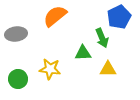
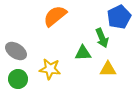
gray ellipse: moved 17 px down; rotated 40 degrees clockwise
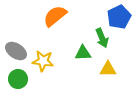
yellow star: moved 7 px left, 8 px up
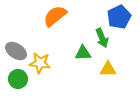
yellow star: moved 3 px left, 2 px down
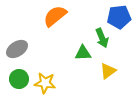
blue pentagon: rotated 20 degrees clockwise
gray ellipse: moved 1 px right, 2 px up; rotated 65 degrees counterclockwise
yellow star: moved 5 px right, 20 px down
yellow triangle: moved 2 px down; rotated 36 degrees counterclockwise
green circle: moved 1 px right
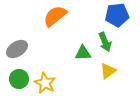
blue pentagon: moved 2 px left, 2 px up
green arrow: moved 3 px right, 4 px down
yellow star: rotated 20 degrees clockwise
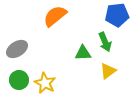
green circle: moved 1 px down
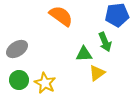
orange semicircle: moved 6 px right; rotated 75 degrees clockwise
green triangle: moved 1 px right, 1 px down
yellow triangle: moved 11 px left, 2 px down
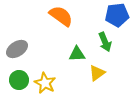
green triangle: moved 7 px left
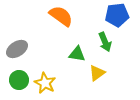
green triangle: rotated 12 degrees clockwise
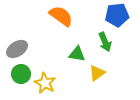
green circle: moved 2 px right, 6 px up
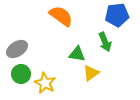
yellow triangle: moved 6 px left
